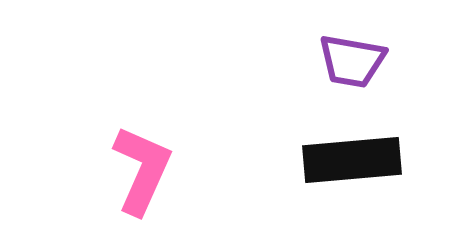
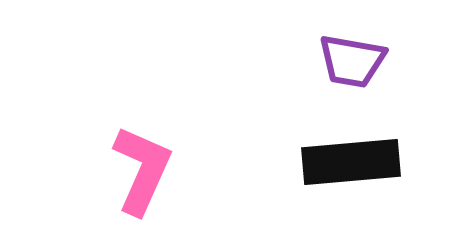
black rectangle: moved 1 px left, 2 px down
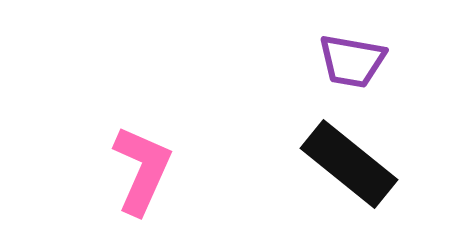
black rectangle: moved 2 px left, 2 px down; rotated 44 degrees clockwise
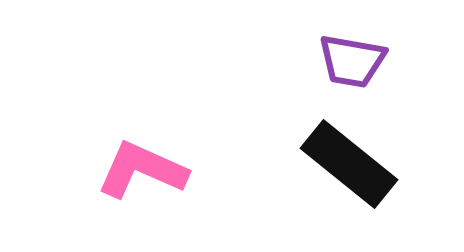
pink L-shape: rotated 90 degrees counterclockwise
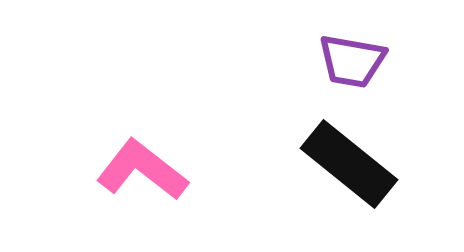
pink L-shape: rotated 14 degrees clockwise
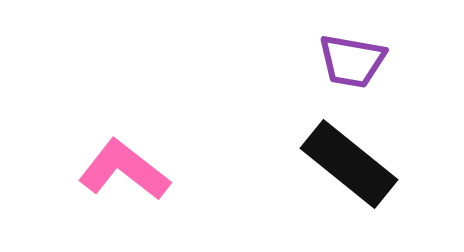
pink L-shape: moved 18 px left
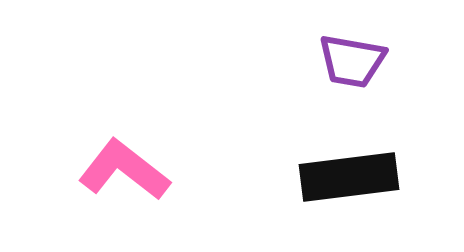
black rectangle: moved 13 px down; rotated 46 degrees counterclockwise
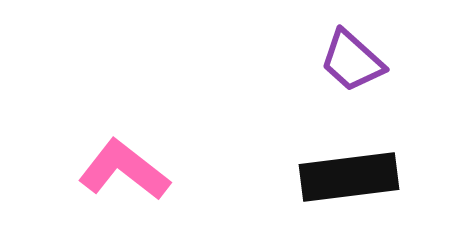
purple trapezoid: rotated 32 degrees clockwise
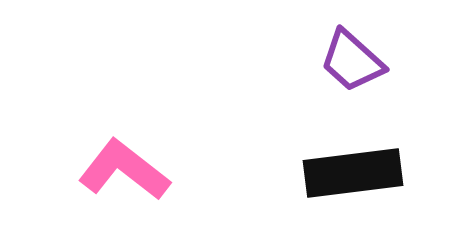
black rectangle: moved 4 px right, 4 px up
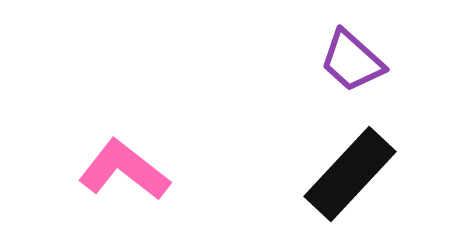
black rectangle: moved 3 px left, 1 px down; rotated 40 degrees counterclockwise
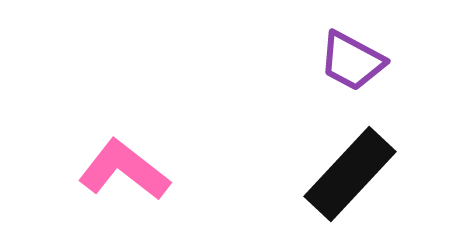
purple trapezoid: rotated 14 degrees counterclockwise
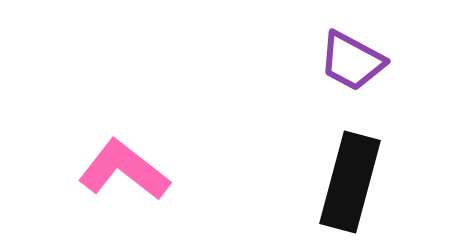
black rectangle: moved 8 px down; rotated 28 degrees counterclockwise
